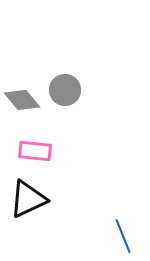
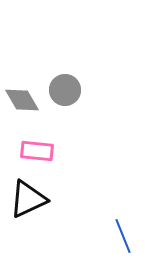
gray diamond: rotated 9 degrees clockwise
pink rectangle: moved 2 px right
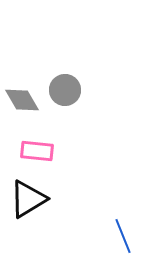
black triangle: rotated 6 degrees counterclockwise
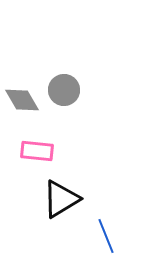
gray circle: moved 1 px left
black triangle: moved 33 px right
blue line: moved 17 px left
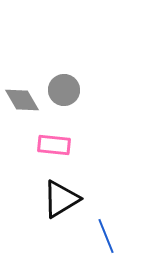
pink rectangle: moved 17 px right, 6 px up
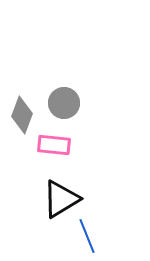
gray circle: moved 13 px down
gray diamond: moved 15 px down; rotated 51 degrees clockwise
blue line: moved 19 px left
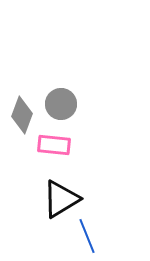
gray circle: moved 3 px left, 1 px down
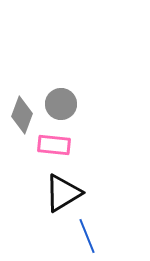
black triangle: moved 2 px right, 6 px up
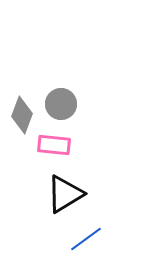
black triangle: moved 2 px right, 1 px down
blue line: moved 1 px left, 3 px down; rotated 76 degrees clockwise
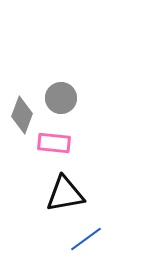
gray circle: moved 6 px up
pink rectangle: moved 2 px up
black triangle: rotated 21 degrees clockwise
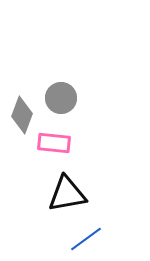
black triangle: moved 2 px right
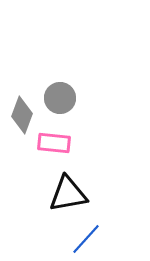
gray circle: moved 1 px left
black triangle: moved 1 px right
blue line: rotated 12 degrees counterclockwise
